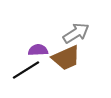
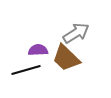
brown trapezoid: rotated 68 degrees clockwise
black line: rotated 16 degrees clockwise
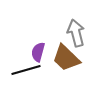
gray arrow: rotated 72 degrees counterclockwise
purple semicircle: moved 2 px down; rotated 72 degrees counterclockwise
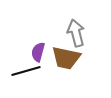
brown trapezoid: rotated 32 degrees counterclockwise
black line: moved 1 px down
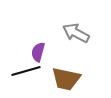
gray arrow: rotated 48 degrees counterclockwise
brown trapezoid: moved 21 px down
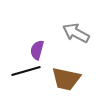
purple semicircle: moved 1 px left, 2 px up
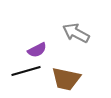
purple semicircle: rotated 132 degrees counterclockwise
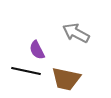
purple semicircle: rotated 90 degrees clockwise
black line: rotated 28 degrees clockwise
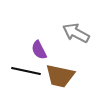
purple semicircle: moved 2 px right
brown trapezoid: moved 6 px left, 3 px up
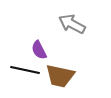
gray arrow: moved 4 px left, 9 px up
black line: moved 1 px left, 1 px up
